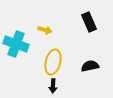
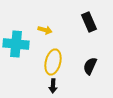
cyan cross: rotated 15 degrees counterclockwise
black semicircle: rotated 54 degrees counterclockwise
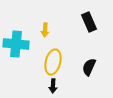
yellow arrow: rotated 80 degrees clockwise
black semicircle: moved 1 px left, 1 px down
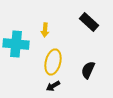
black rectangle: rotated 24 degrees counterclockwise
black semicircle: moved 1 px left, 3 px down
black arrow: rotated 56 degrees clockwise
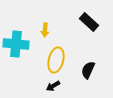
yellow ellipse: moved 3 px right, 2 px up
